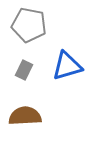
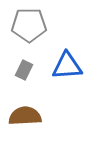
gray pentagon: rotated 12 degrees counterclockwise
blue triangle: rotated 12 degrees clockwise
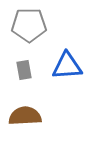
gray rectangle: rotated 36 degrees counterclockwise
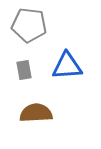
gray pentagon: rotated 8 degrees clockwise
brown semicircle: moved 11 px right, 3 px up
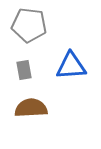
blue triangle: moved 4 px right
brown semicircle: moved 5 px left, 5 px up
